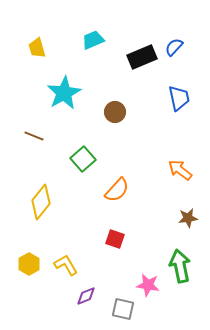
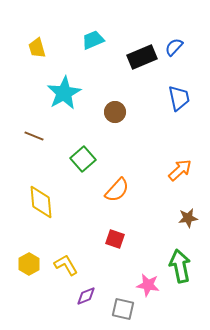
orange arrow: rotated 100 degrees clockwise
yellow diamond: rotated 44 degrees counterclockwise
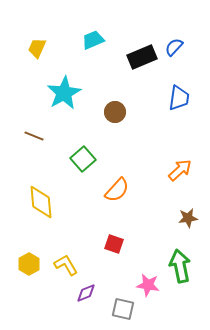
yellow trapezoid: rotated 40 degrees clockwise
blue trapezoid: rotated 20 degrees clockwise
red square: moved 1 px left, 5 px down
purple diamond: moved 3 px up
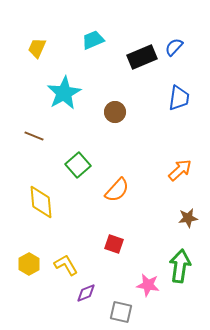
green square: moved 5 px left, 6 px down
green arrow: rotated 20 degrees clockwise
gray square: moved 2 px left, 3 px down
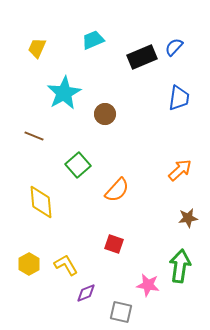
brown circle: moved 10 px left, 2 px down
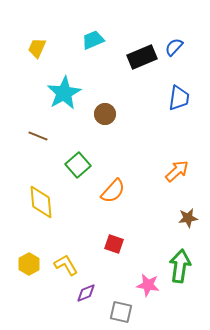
brown line: moved 4 px right
orange arrow: moved 3 px left, 1 px down
orange semicircle: moved 4 px left, 1 px down
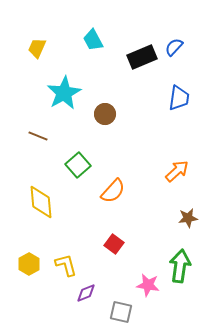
cyan trapezoid: rotated 95 degrees counterclockwise
red square: rotated 18 degrees clockwise
yellow L-shape: rotated 15 degrees clockwise
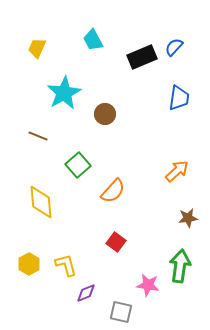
red square: moved 2 px right, 2 px up
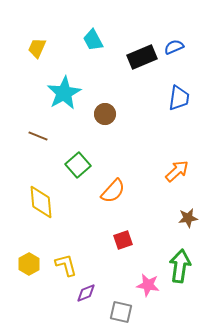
blue semicircle: rotated 24 degrees clockwise
red square: moved 7 px right, 2 px up; rotated 36 degrees clockwise
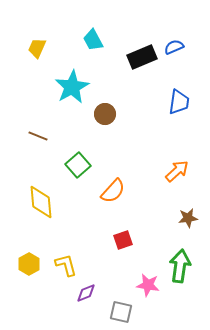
cyan star: moved 8 px right, 6 px up
blue trapezoid: moved 4 px down
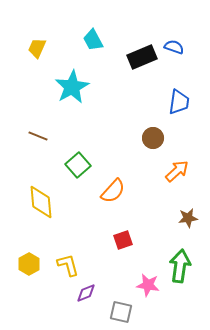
blue semicircle: rotated 42 degrees clockwise
brown circle: moved 48 px right, 24 px down
yellow L-shape: moved 2 px right
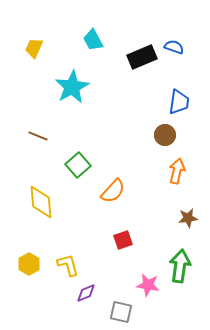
yellow trapezoid: moved 3 px left
brown circle: moved 12 px right, 3 px up
orange arrow: rotated 35 degrees counterclockwise
